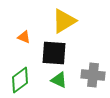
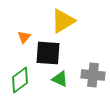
yellow triangle: moved 1 px left
orange triangle: rotated 48 degrees clockwise
black square: moved 6 px left
green triangle: moved 1 px right, 1 px up
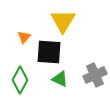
yellow triangle: rotated 28 degrees counterclockwise
black square: moved 1 px right, 1 px up
gray cross: moved 2 px right; rotated 30 degrees counterclockwise
green diamond: rotated 24 degrees counterclockwise
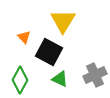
orange triangle: rotated 24 degrees counterclockwise
black square: rotated 24 degrees clockwise
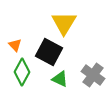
yellow triangle: moved 1 px right, 2 px down
orange triangle: moved 9 px left, 8 px down
gray cross: moved 2 px left; rotated 30 degrees counterclockwise
green diamond: moved 2 px right, 8 px up
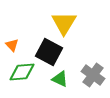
orange triangle: moved 3 px left
green diamond: rotated 56 degrees clockwise
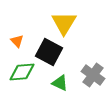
orange triangle: moved 5 px right, 4 px up
green triangle: moved 4 px down
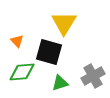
black square: rotated 12 degrees counterclockwise
gray cross: moved 1 px down; rotated 25 degrees clockwise
green triangle: rotated 42 degrees counterclockwise
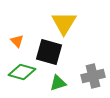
green diamond: rotated 20 degrees clockwise
gray cross: rotated 15 degrees clockwise
green triangle: moved 2 px left
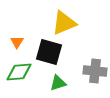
yellow triangle: rotated 36 degrees clockwise
orange triangle: moved 1 px down; rotated 16 degrees clockwise
green diamond: moved 3 px left; rotated 20 degrees counterclockwise
gray cross: moved 2 px right, 5 px up; rotated 20 degrees clockwise
